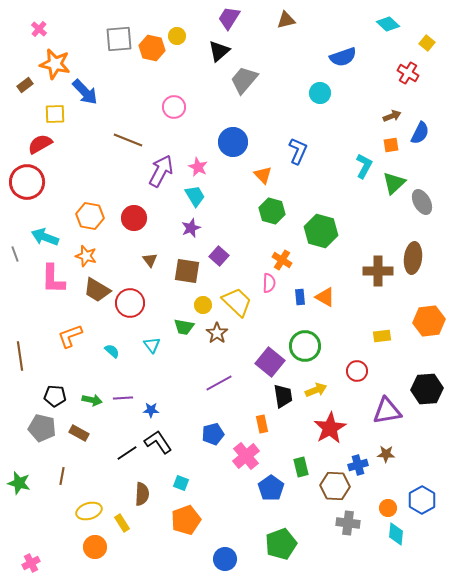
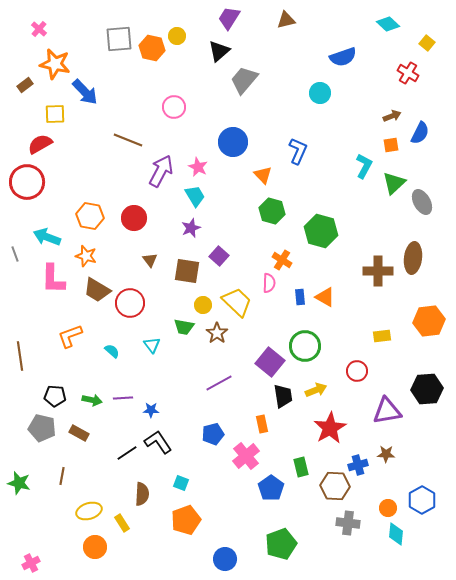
cyan arrow at (45, 237): moved 2 px right
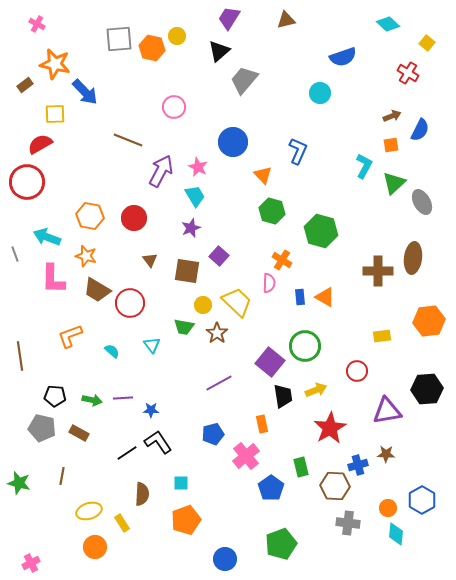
pink cross at (39, 29): moved 2 px left, 5 px up; rotated 14 degrees counterclockwise
blue semicircle at (420, 133): moved 3 px up
cyan square at (181, 483): rotated 21 degrees counterclockwise
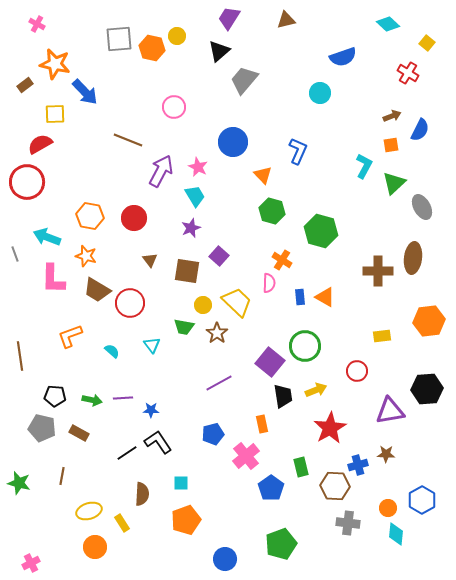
gray ellipse at (422, 202): moved 5 px down
purple triangle at (387, 411): moved 3 px right
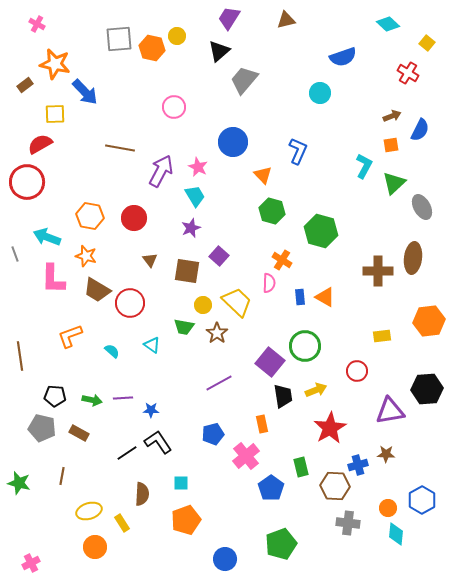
brown line at (128, 140): moved 8 px left, 8 px down; rotated 12 degrees counterclockwise
cyan triangle at (152, 345): rotated 18 degrees counterclockwise
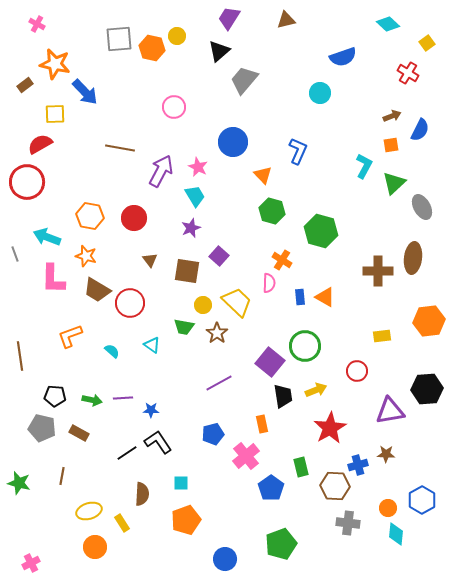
yellow square at (427, 43): rotated 14 degrees clockwise
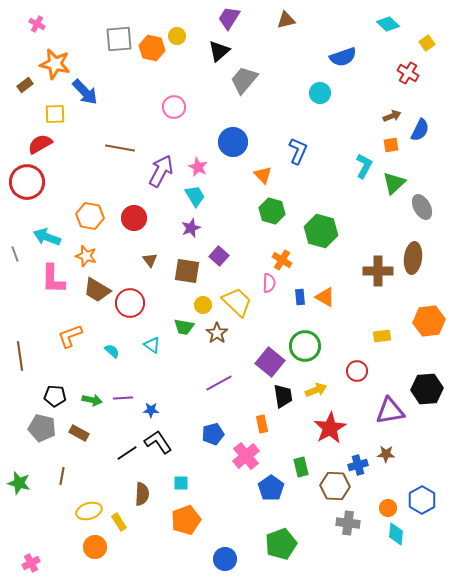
yellow rectangle at (122, 523): moved 3 px left, 1 px up
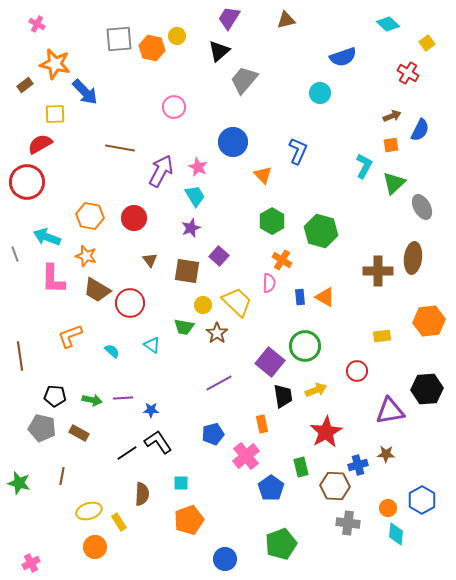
green hexagon at (272, 211): moved 10 px down; rotated 15 degrees clockwise
red star at (330, 428): moved 4 px left, 4 px down
orange pentagon at (186, 520): moved 3 px right
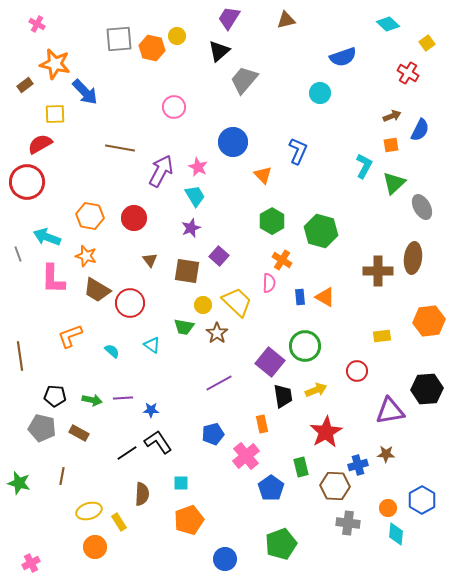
gray line at (15, 254): moved 3 px right
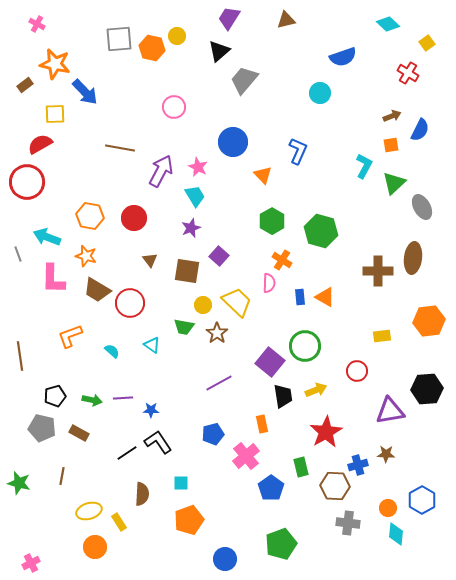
black pentagon at (55, 396): rotated 20 degrees counterclockwise
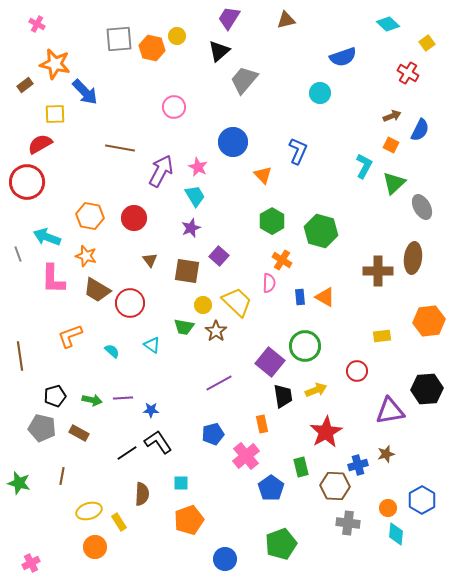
orange square at (391, 145): rotated 35 degrees clockwise
brown star at (217, 333): moved 1 px left, 2 px up
brown star at (386, 454): rotated 18 degrees counterclockwise
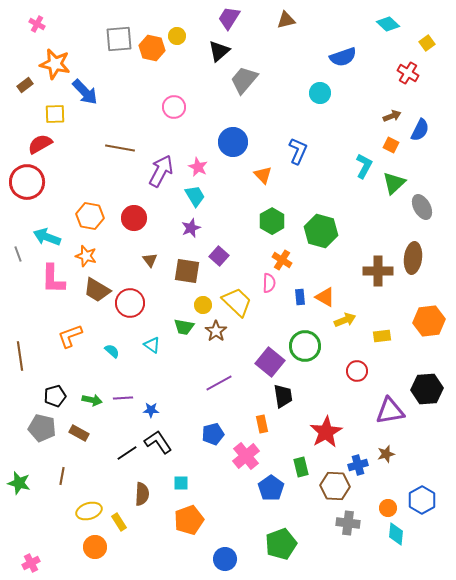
yellow arrow at (316, 390): moved 29 px right, 70 px up
